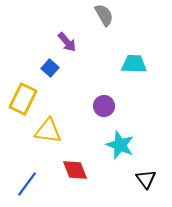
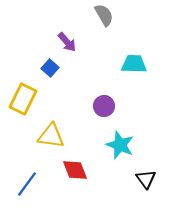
yellow triangle: moved 3 px right, 5 px down
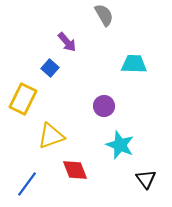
yellow triangle: rotated 28 degrees counterclockwise
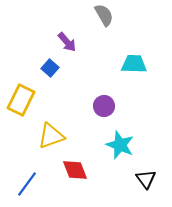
yellow rectangle: moved 2 px left, 1 px down
